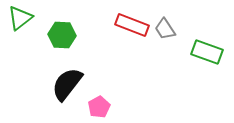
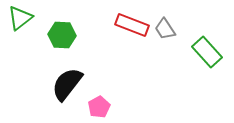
green rectangle: rotated 28 degrees clockwise
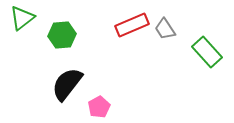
green triangle: moved 2 px right
red rectangle: rotated 44 degrees counterclockwise
green hexagon: rotated 8 degrees counterclockwise
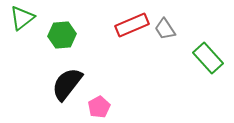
green rectangle: moved 1 px right, 6 px down
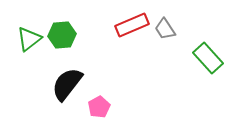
green triangle: moved 7 px right, 21 px down
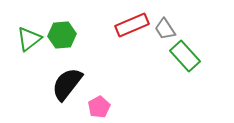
green rectangle: moved 23 px left, 2 px up
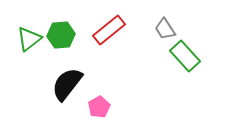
red rectangle: moved 23 px left, 5 px down; rotated 16 degrees counterclockwise
green hexagon: moved 1 px left
